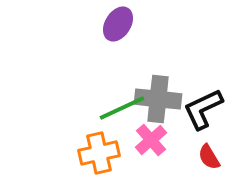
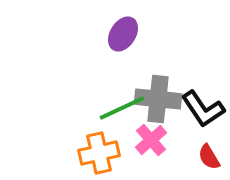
purple ellipse: moved 5 px right, 10 px down
black L-shape: rotated 99 degrees counterclockwise
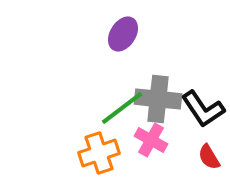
green line: rotated 12 degrees counterclockwise
pink cross: rotated 20 degrees counterclockwise
orange cross: rotated 6 degrees counterclockwise
